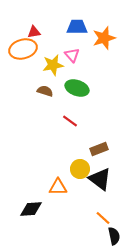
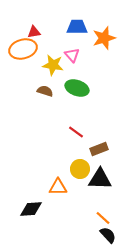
yellow star: rotated 20 degrees clockwise
red line: moved 6 px right, 11 px down
black triangle: rotated 35 degrees counterclockwise
black semicircle: moved 6 px left, 1 px up; rotated 30 degrees counterclockwise
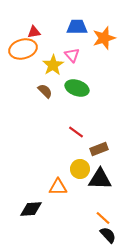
yellow star: rotated 30 degrees clockwise
brown semicircle: rotated 28 degrees clockwise
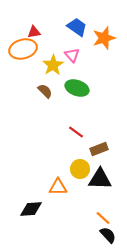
blue trapezoid: rotated 35 degrees clockwise
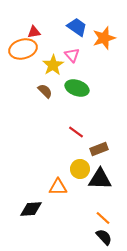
black semicircle: moved 4 px left, 2 px down
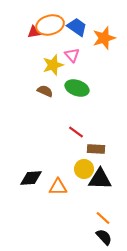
orange ellipse: moved 27 px right, 24 px up
yellow star: rotated 15 degrees clockwise
brown semicircle: rotated 21 degrees counterclockwise
brown rectangle: moved 3 px left; rotated 24 degrees clockwise
yellow circle: moved 4 px right
black diamond: moved 31 px up
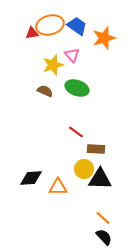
blue trapezoid: moved 1 px up
red triangle: moved 2 px left, 1 px down
